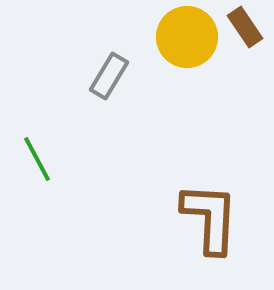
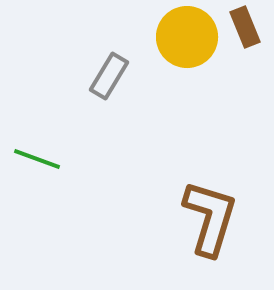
brown rectangle: rotated 12 degrees clockwise
green line: rotated 42 degrees counterclockwise
brown L-shape: rotated 14 degrees clockwise
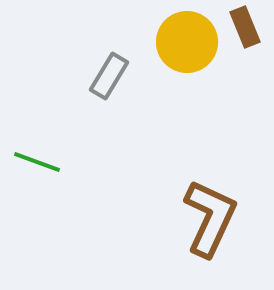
yellow circle: moved 5 px down
green line: moved 3 px down
brown L-shape: rotated 8 degrees clockwise
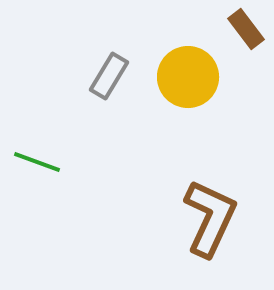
brown rectangle: moved 1 px right, 2 px down; rotated 15 degrees counterclockwise
yellow circle: moved 1 px right, 35 px down
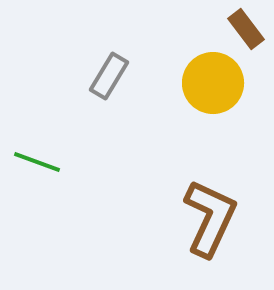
yellow circle: moved 25 px right, 6 px down
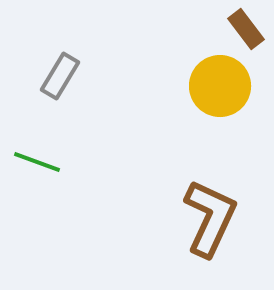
gray rectangle: moved 49 px left
yellow circle: moved 7 px right, 3 px down
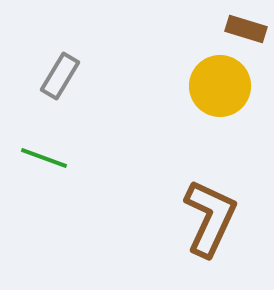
brown rectangle: rotated 36 degrees counterclockwise
green line: moved 7 px right, 4 px up
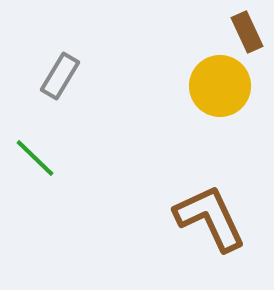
brown rectangle: moved 1 px right, 3 px down; rotated 48 degrees clockwise
green line: moved 9 px left; rotated 24 degrees clockwise
brown L-shape: rotated 50 degrees counterclockwise
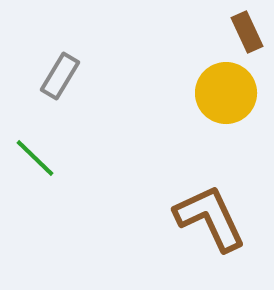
yellow circle: moved 6 px right, 7 px down
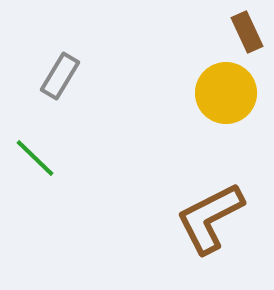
brown L-shape: rotated 92 degrees counterclockwise
